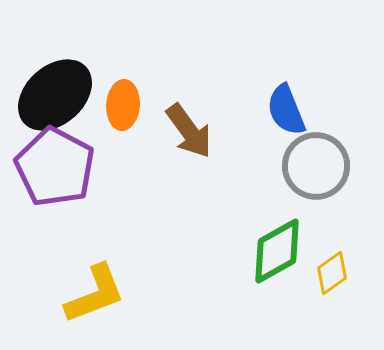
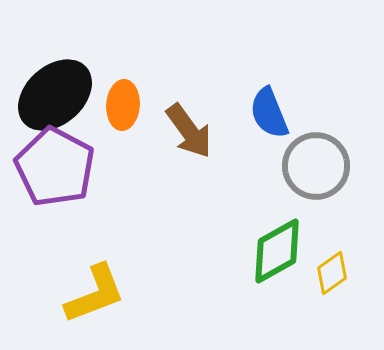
blue semicircle: moved 17 px left, 3 px down
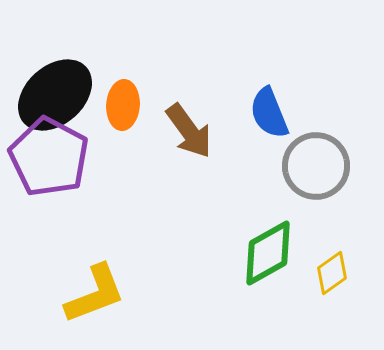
purple pentagon: moved 6 px left, 10 px up
green diamond: moved 9 px left, 2 px down
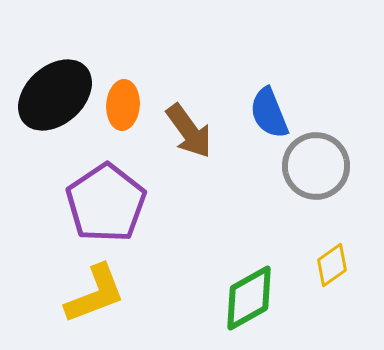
purple pentagon: moved 57 px right, 46 px down; rotated 10 degrees clockwise
green diamond: moved 19 px left, 45 px down
yellow diamond: moved 8 px up
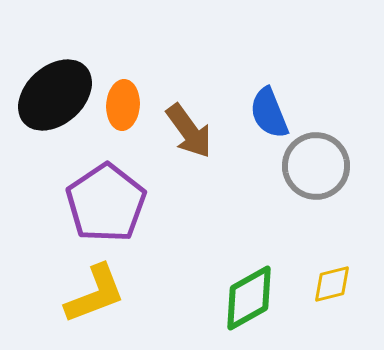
yellow diamond: moved 19 px down; rotated 21 degrees clockwise
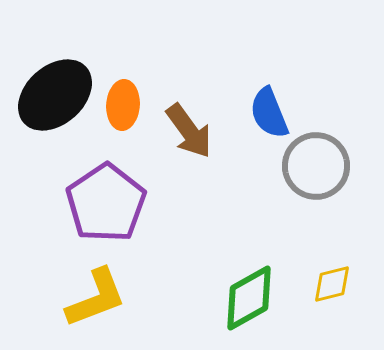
yellow L-shape: moved 1 px right, 4 px down
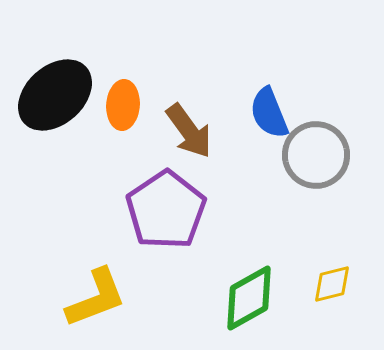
gray circle: moved 11 px up
purple pentagon: moved 60 px right, 7 px down
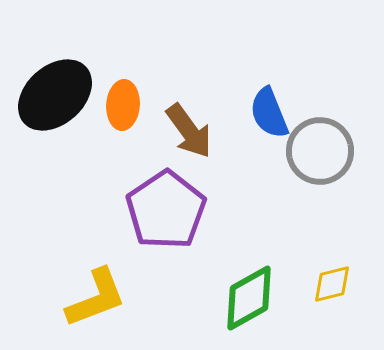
gray circle: moved 4 px right, 4 px up
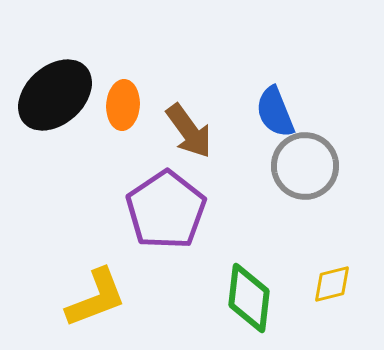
blue semicircle: moved 6 px right, 1 px up
gray circle: moved 15 px left, 15 px down
green diamond: rotated 54 degrees counterclockwise
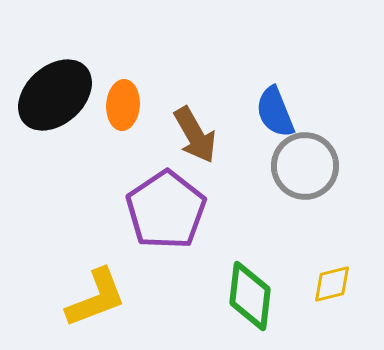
brown arrow: moved 6 px right, 4 px down; rotated 6 degrees clockwise
green diamond: moved 1 px right, 2 px up
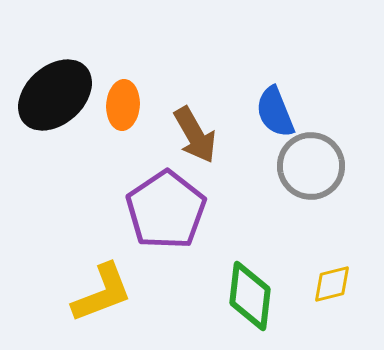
gray circle: moved 6 px right
yellow L-shape: moved 6 px right, 5 px up
